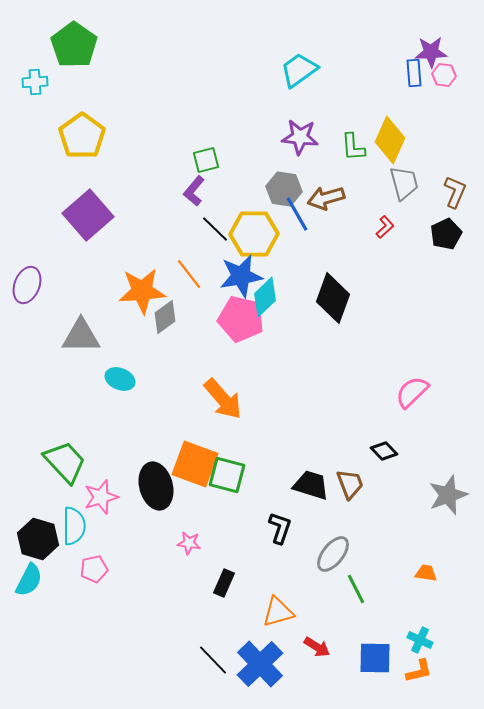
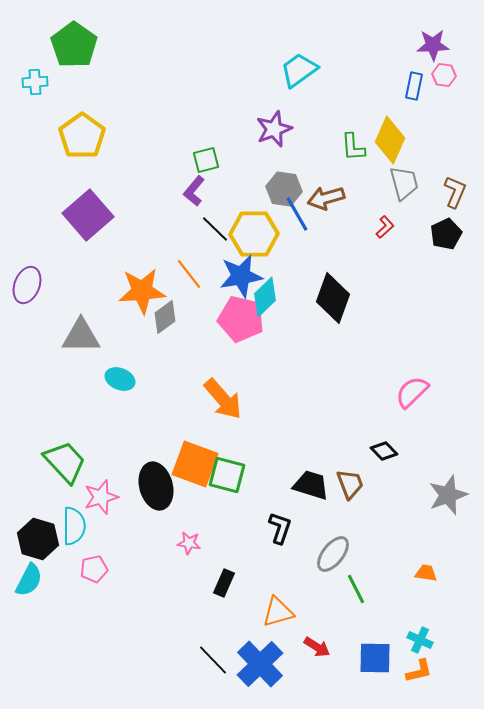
purple star at (431, 52): moved 2 px right, 7 px up
blue rectangle at (414, 73): moved 13 px down; rotated 16 degrees clockwise
purple star at (300, 137): moved 26 px left, 8 px up; rotated 27 degrees counterclockwise
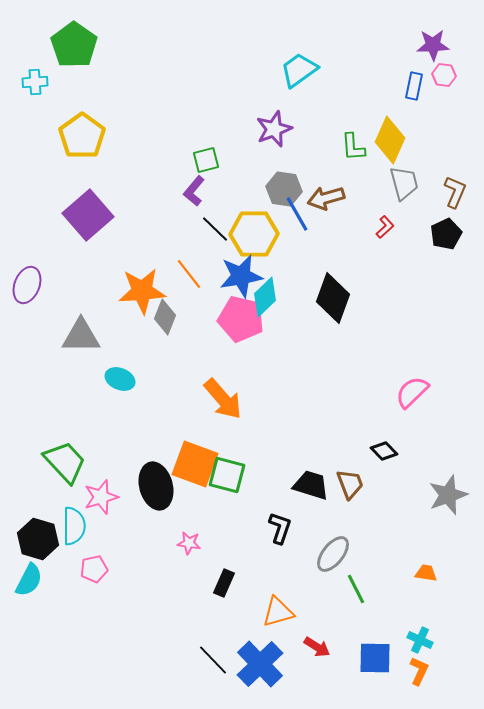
gray diamond at (165, 317): rotated 32 degrees counterclockwise
orange L-shape at (419, 671): rotated 52 degrees counterclockwise
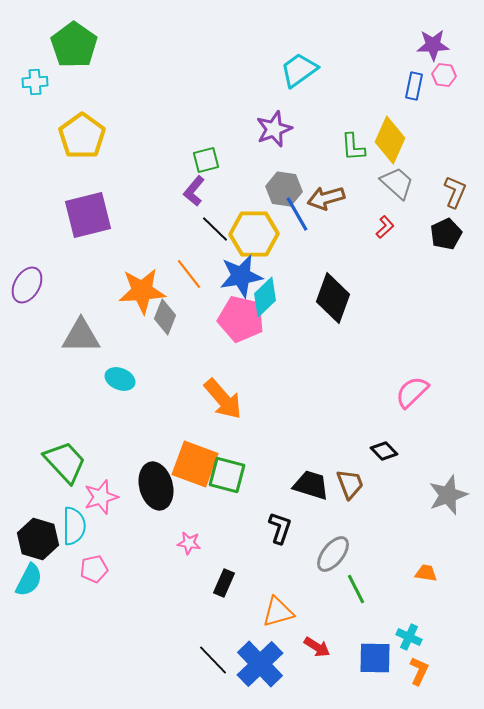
gray trapezoid at (404, 183): moved 7 px left; rotated 33 degrees counterclockwise
purple square at (88, 215): rotated 27 degrees clockwise
purple ellipse at (27, 285): rotated 9 degrees clockwise
cyan cross at (420, 640): moved 11 px left, 3 px up
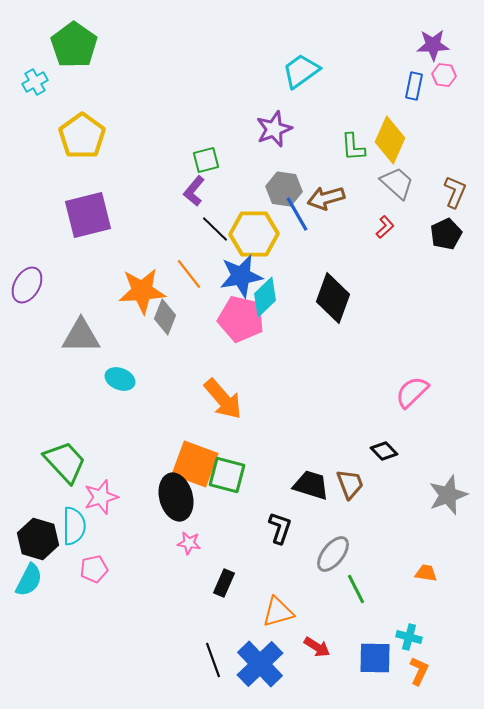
cyan trapezoid at (299, 70): moved 2 px right, 1 px down
cyan cross at (35, 82): rotated 25 degrees counterclockwise
black ellipse at (156, 486): moved 20 px right, 11 px down
cyan cross at (409, 637): rotated 10 degrees counterclockwise
black line at (213, 660): rotated 24 degrees clockwise
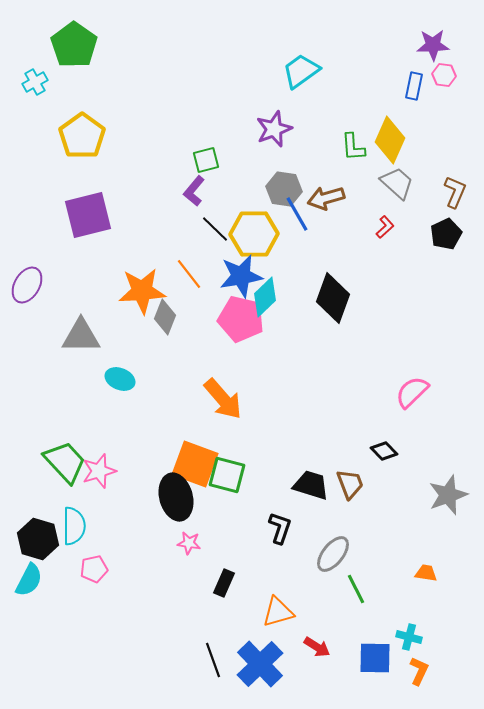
pink star at (101, 497): moved 2 px left, 26 px up
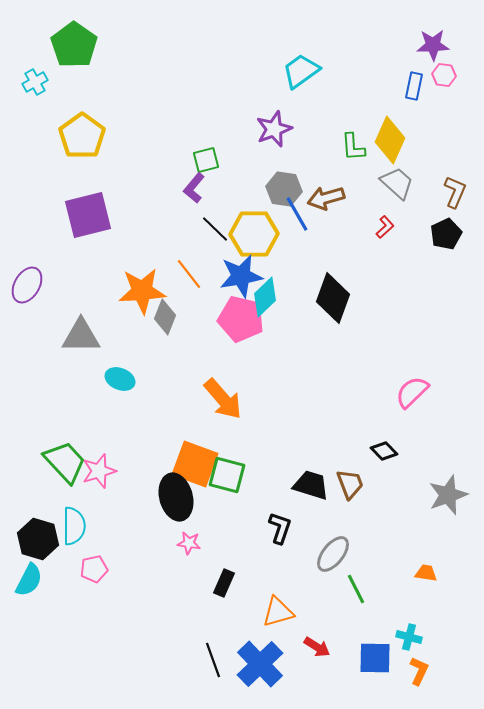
purple L-shape at (194, 191): moved 3 px up
